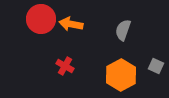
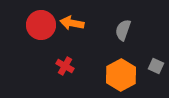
red circle: moved 6 px down
orange arrow: moved 1 px right, 1 px up
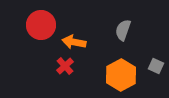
orange arrow: moved 2 px right, 19 px down
red cross: rotated 18 degrees clockwise
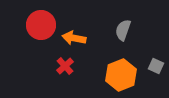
orange arrow: moved 4 px up
orange hexagon: rotated 8 degrees clockwise
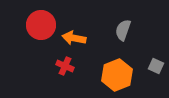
red cross: rotated 24 degrees counterclockwise
orange hexagon: moved 4 px left
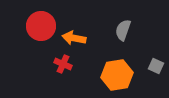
red circle: moved 1 px down
red cross: moved 2 px left, 2 px up
orange hexagon: rotated 12 degrees clockwise
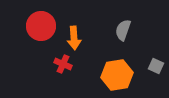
orange arrow: rotated 105 degrees counterclockwise
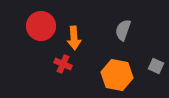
orange hexagon: rotated 20 degrees clockwise
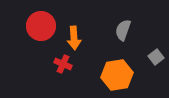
gray square: moved 9 px up; rotated 28 degrees clockwise
orange hexagon: rotated 20 degrees counterclockwise
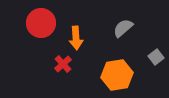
red circle: moved 3 px up
gray semicircle: moved 2 px up; rotated 30 degrees clockwise
orange arrow: moved 2 px right
red cross: rotated 24 degrees clockwise
